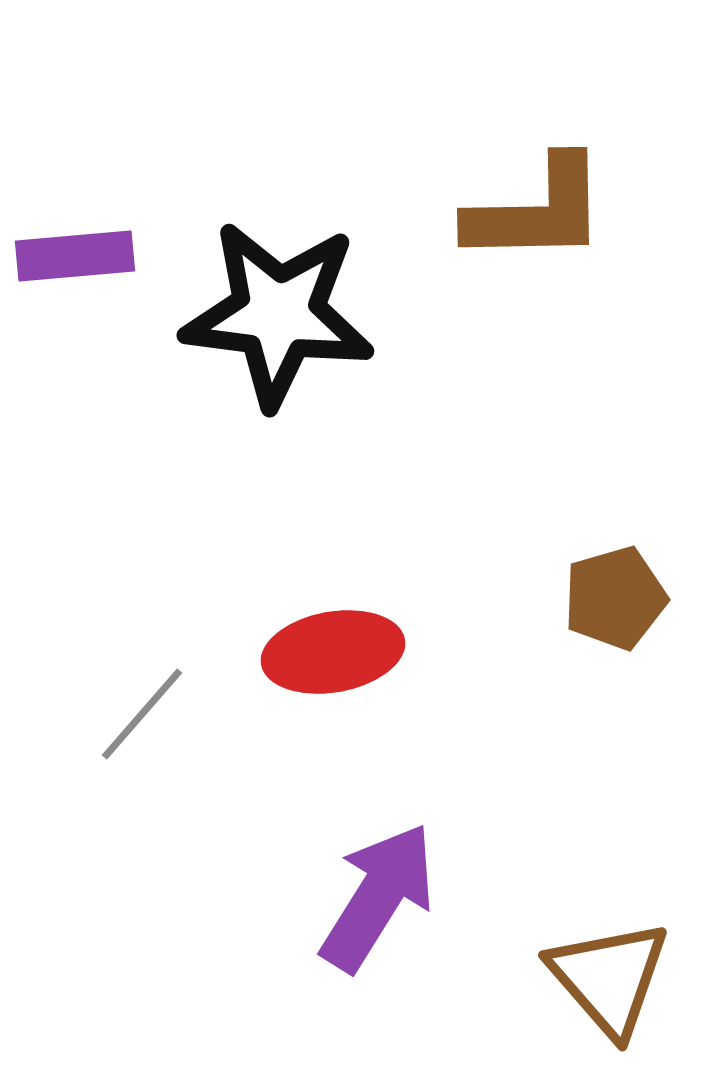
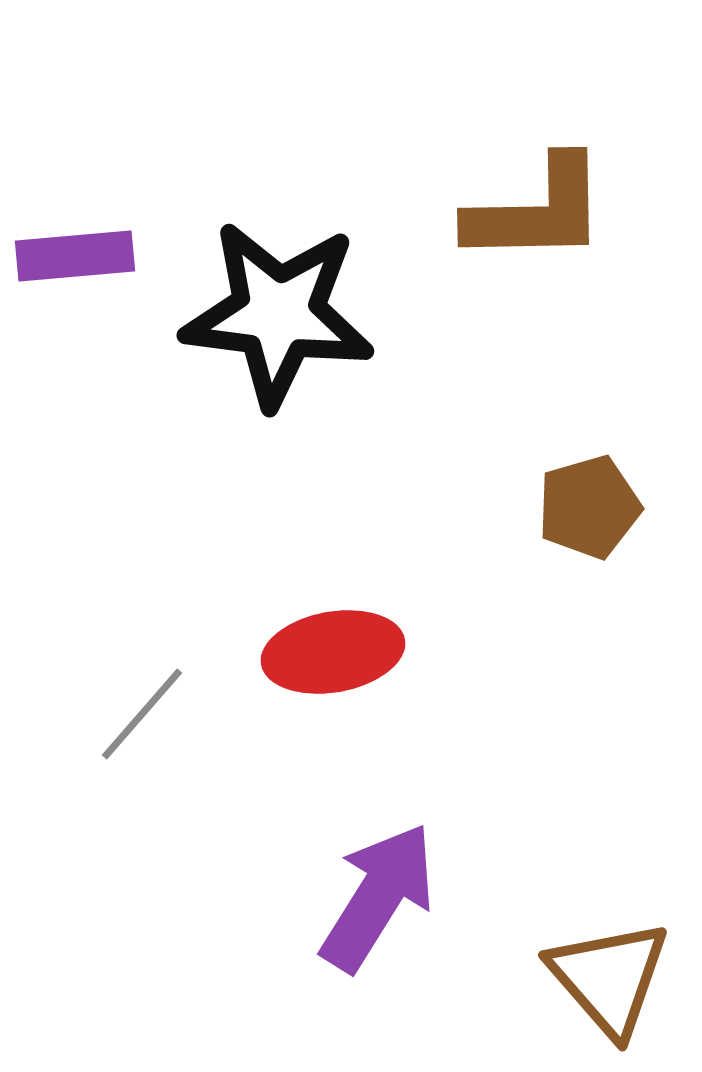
brown pentagon: moved 26 px left, 91 px up
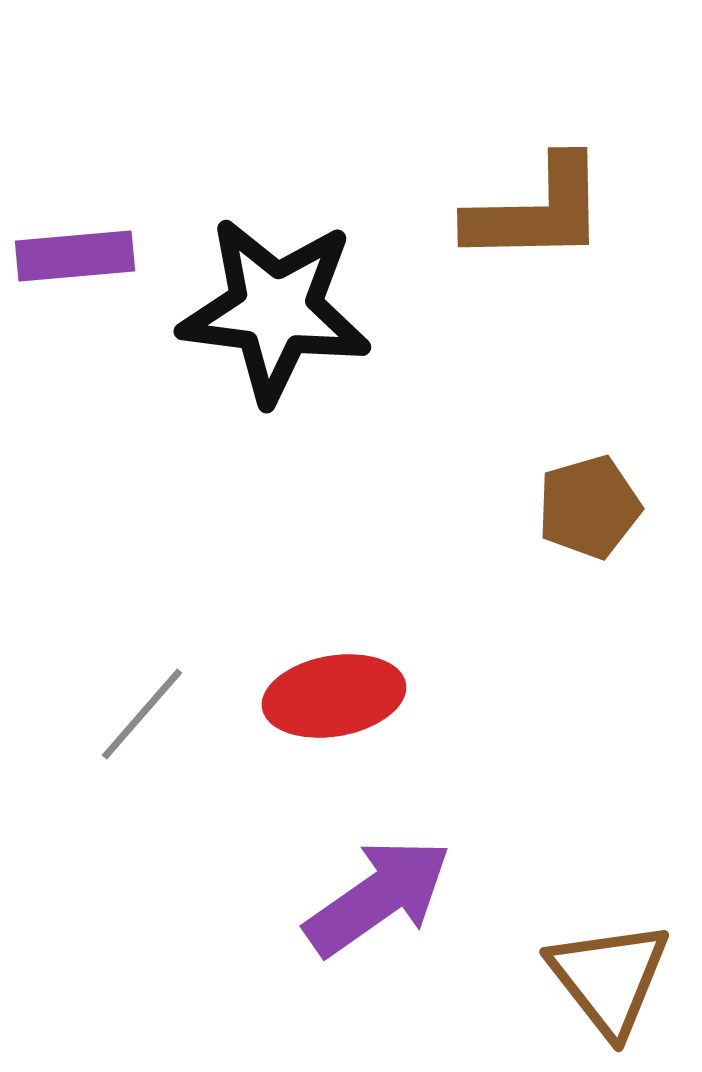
black star: moved 3 px left, 4 px up
red ellipse: moved 1 px right, 44 px down
purple arrow: rotated 23 degrees clockwise
brown triangle: rotated 3 degrees clockwise
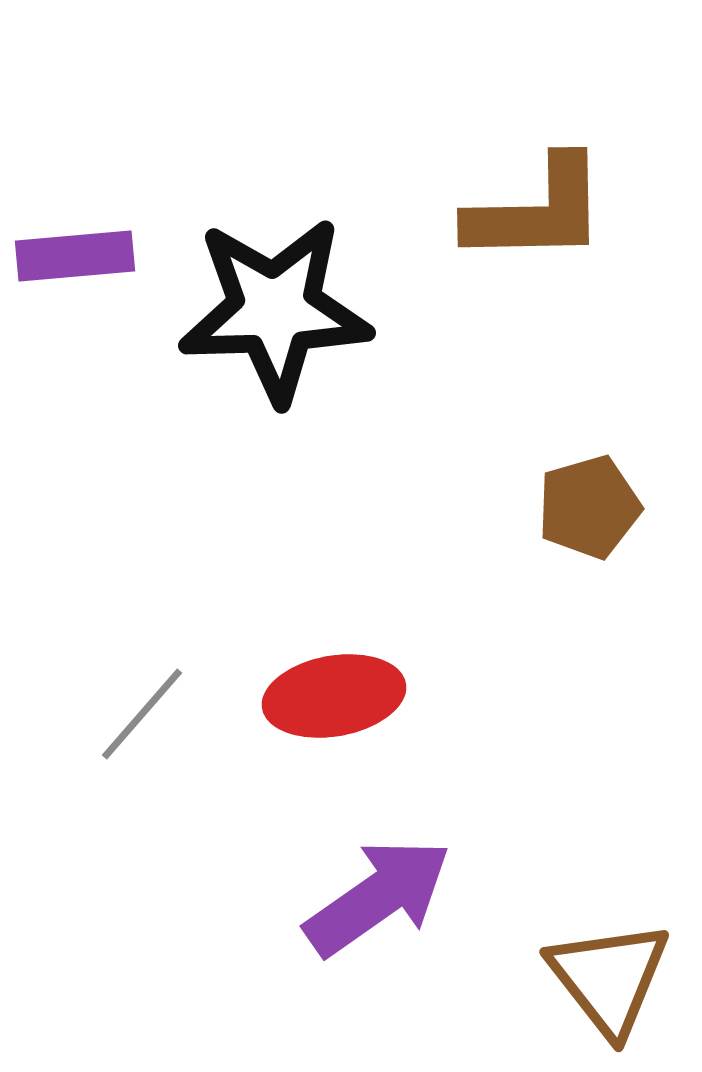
black star: rotated 9 degrees counterclockwise
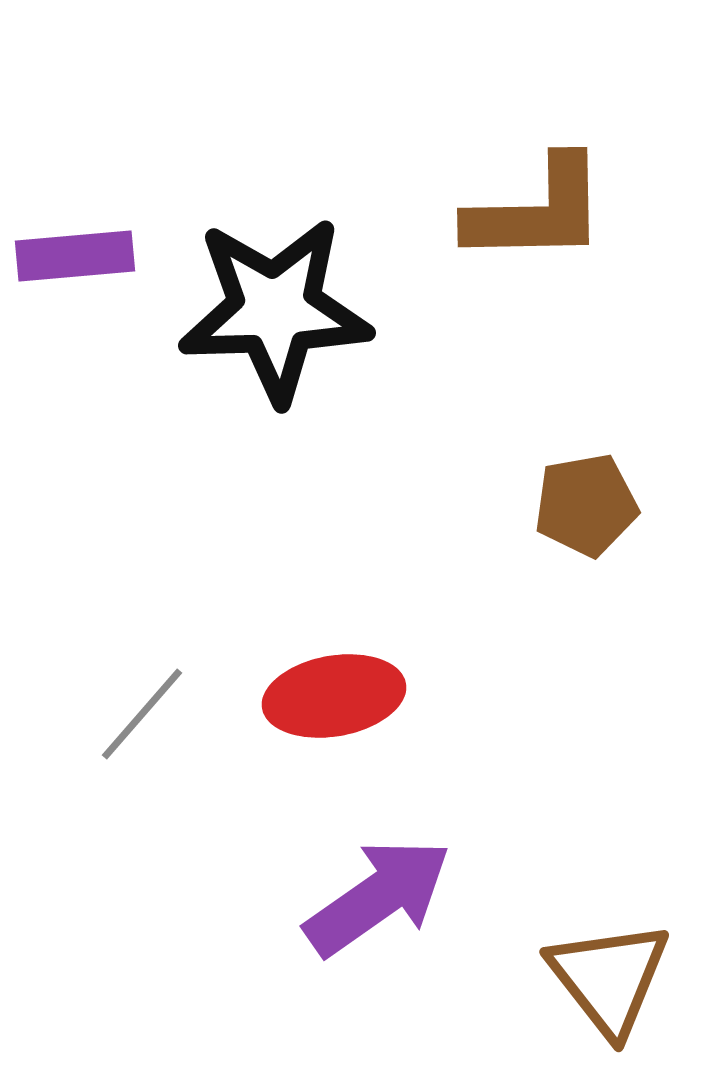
brown pentagon: moved 3 px left, 2 px up; rotated 6 degrees clockwise
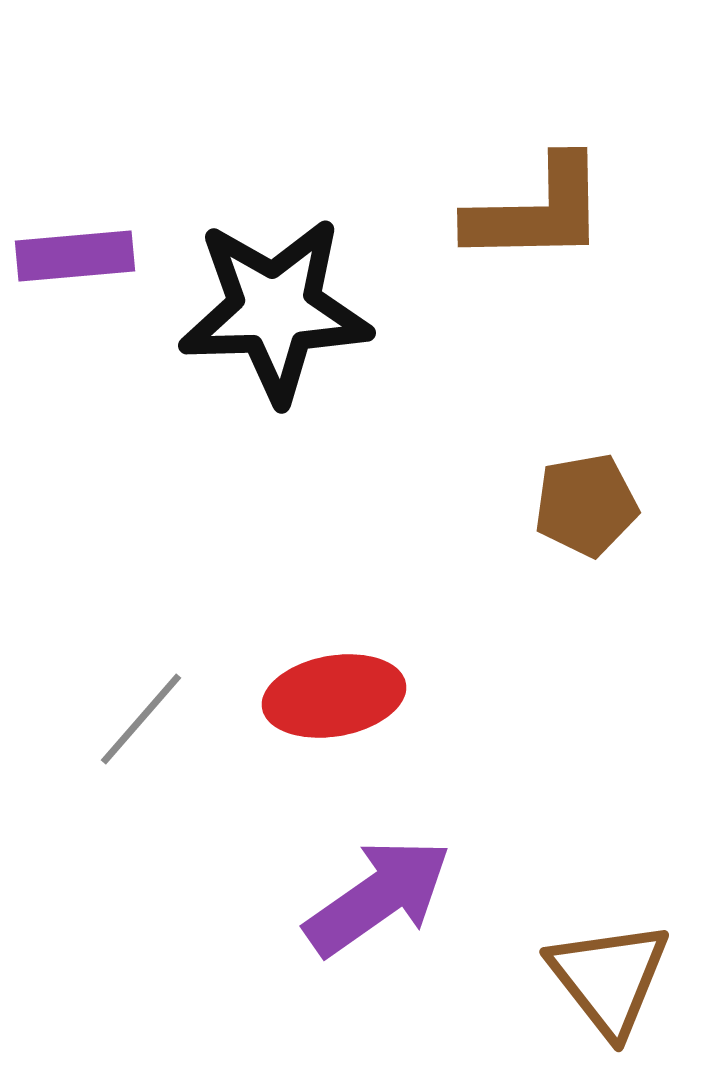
gray line: moved 1 px left, 5 px down
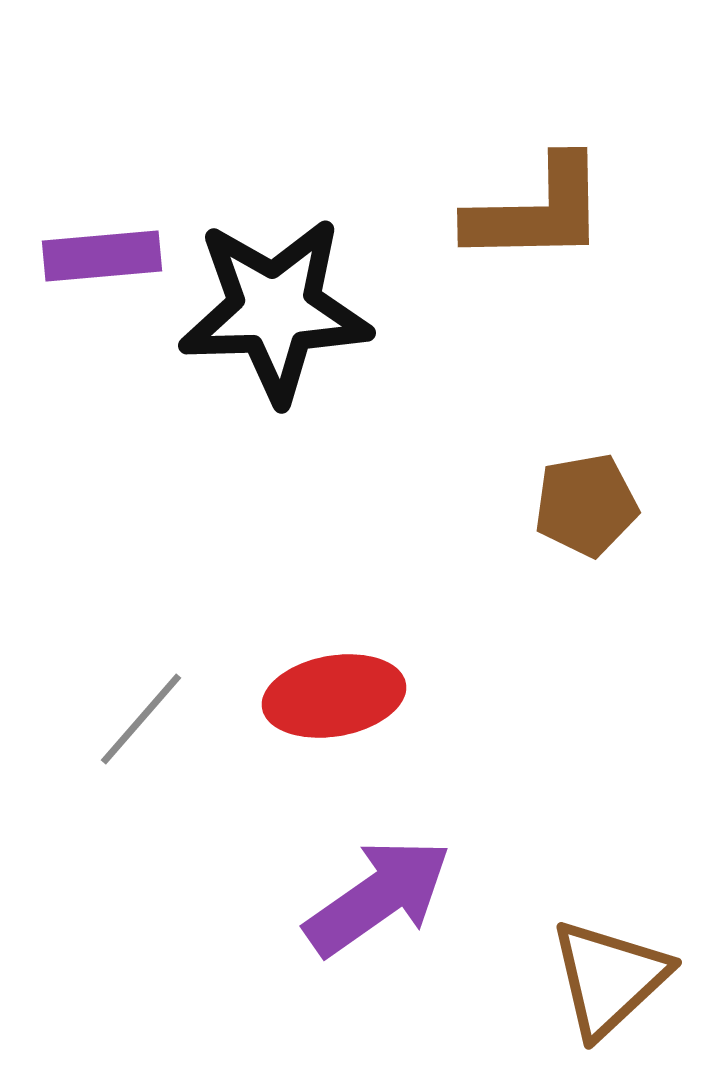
purple rectangle: moved 27 px right
brown triangle: rotated 25 degrees clockwise
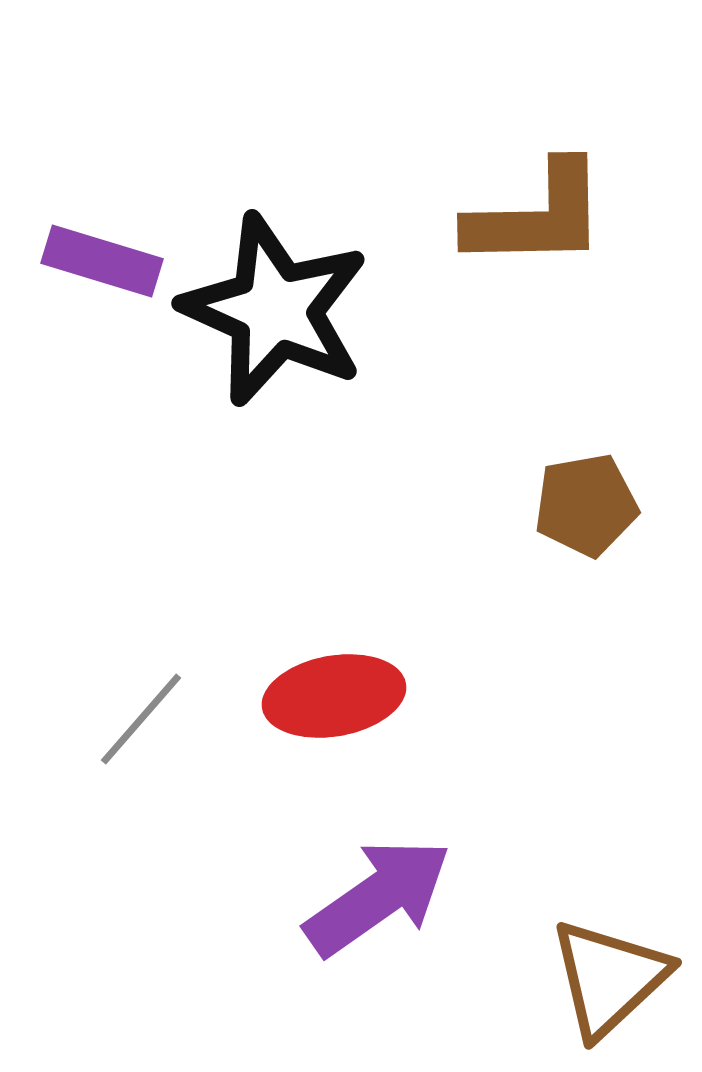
brown L-shape: moved 5 px down
purple rectangle: moved 5 px down; rotated 22 degrees clockwise
black star: rotated 26 degrees clockwise
